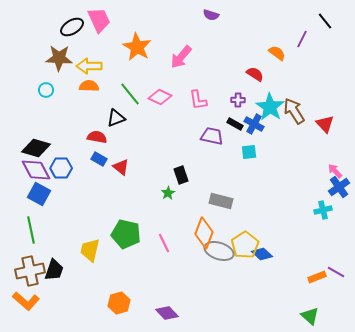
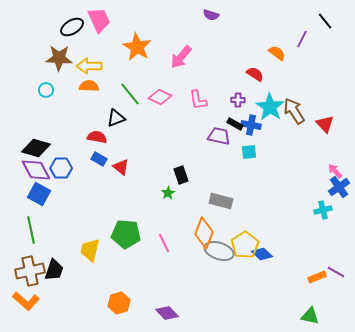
blue cross at (254, 124): moved 3 px left, 1 px down; rotated 18 degrees counterclockwise
purple trapezoid at (212, 136): moved 7 px right
green pentagon at (126, 234): rotated 8 degrees counterclockwise
green triangle at (310, 316): rotated 30 degrees counterclockwise
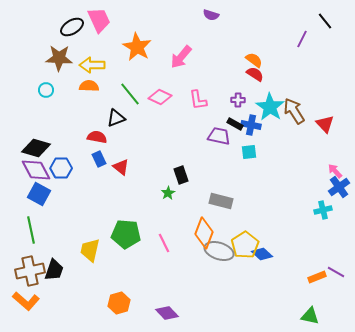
orange semicircle at (277, 53): moved 23 px left, 7 px down
yellow arrow at (89, 66): moved 3 px right, 1 px up
blue rectangle at (99, 159): rotated 35 degrees clockwise
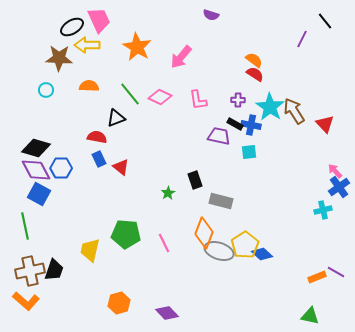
yellow arrow at (92, 65): moved 5 px left, 20 px up
black rectangle at (181, 175): moved 14 px right, 5 px down
green line at (31, 230): moved 6 px left, 4 px up
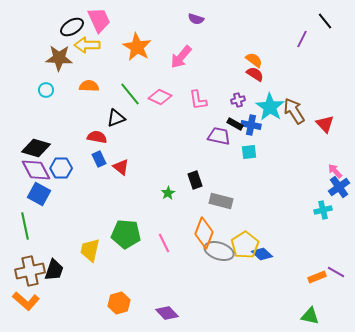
purple semicircle at (211, 15): moved 15 px left, 4 px down
purple cross at (238, 100): rotated 16 degrees counterclockwise
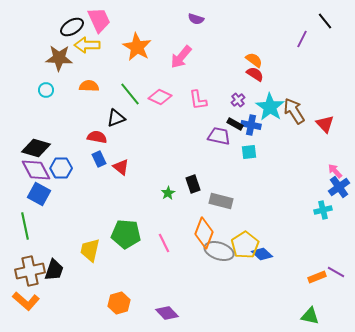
purple cross at (238, 100): rotated 24 degrees counterclockwise
black rectangle at (195, 180): moved 2 px left, 4 px down
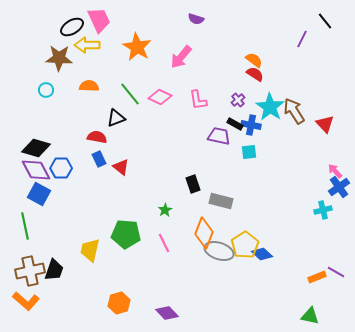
green star at (168, 193): moved 3 px left, 17 px down
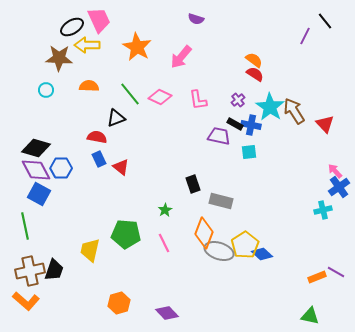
purple line at (302, 39): moved 3 px right, 3 px up
